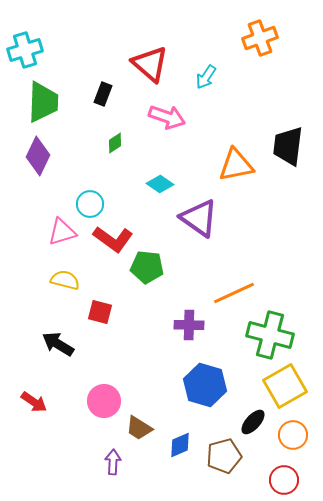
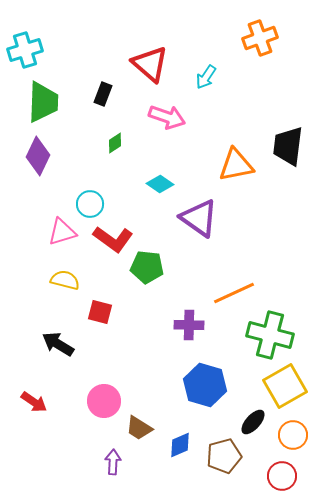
red circle: moved 2 px left, 4 px up
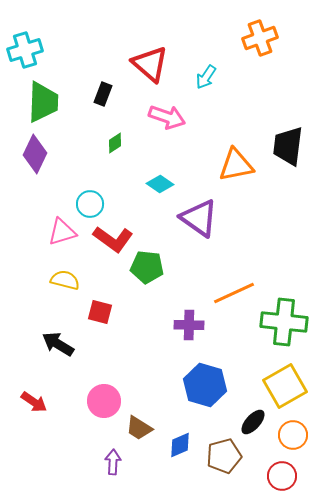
purple diamond: moved 3 px left, 2 px up
green cross: moved 14 px right, 13 px up; rotated 9 degrees counterclockwise
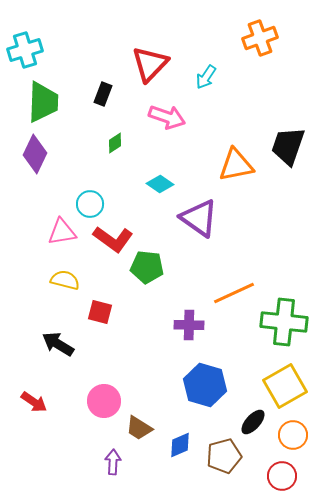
red triangle: rotated 33 degrees clockwise
black trapezoid: rotated 12 degrees clockwise
pink triangle: rotated 8 degrees clockwise
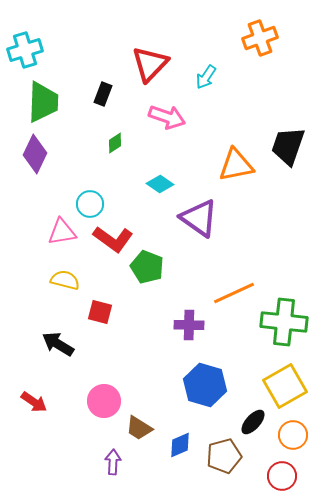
green pentagon: rotated 16 degrees clockwise
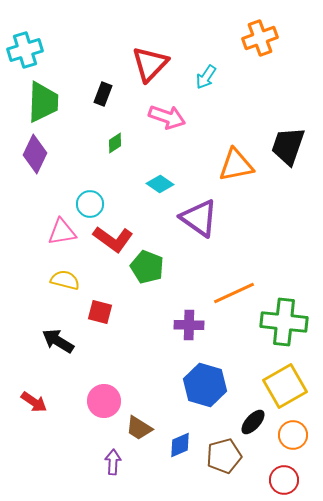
black arrow: moved 3 px up
red circle: moved 2 px right, 4 px down
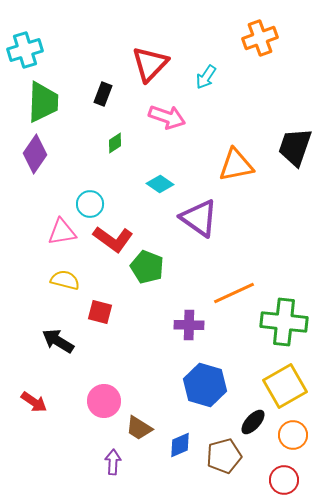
black trapezoid: moved 7 px right, 1 px down
purple diamond: rotated 9 degrees clockwise
